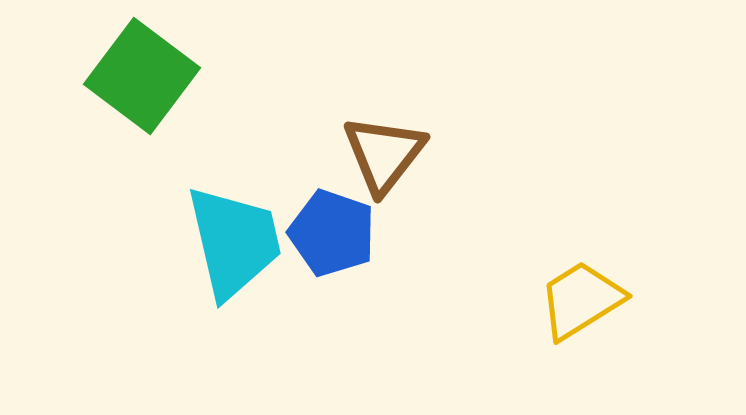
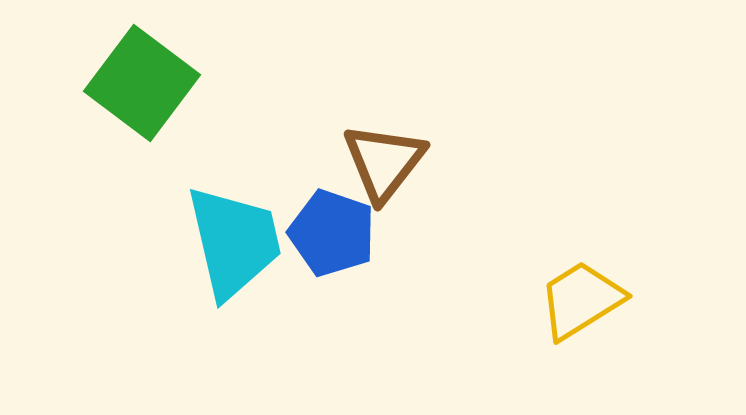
green square: moved 7 px down
brown triangle: moved 8 px down
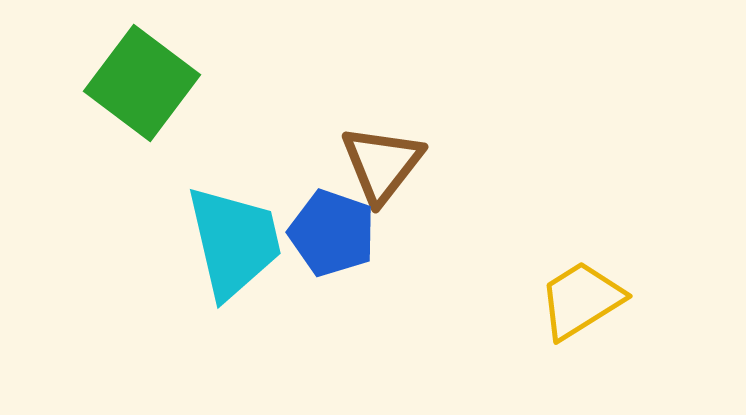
brown triangle: moved 2 px left, 2 px down
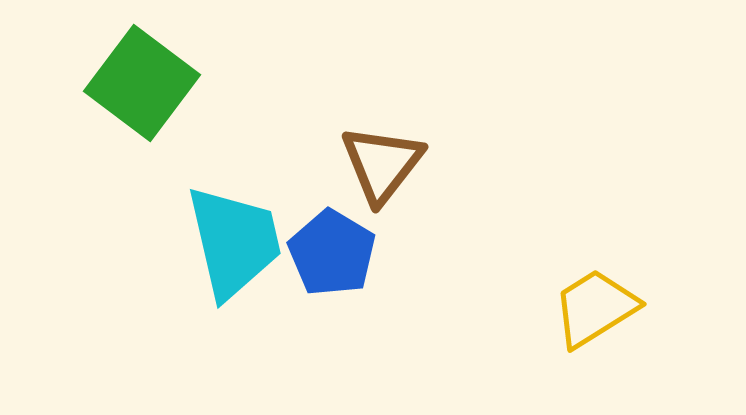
blue pentagon: moved 20 px down; rotated 12 degrees clockwise
yellow trapezoid: moved 14 px right, 8 px down
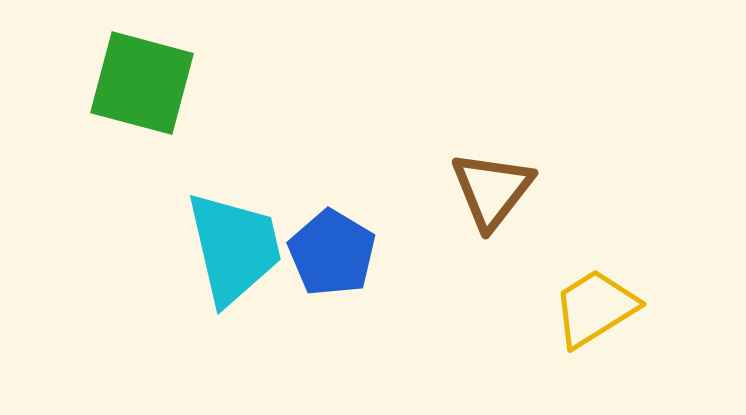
green square: rotated 22 degrees counterclockwise
brown triangle: moved 110 px right, 26 px down
cyan trapezoid: moved 6 px down
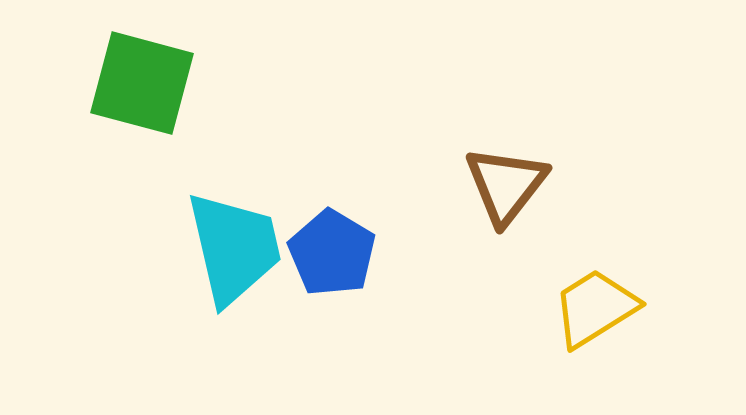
brown triangle: moved 14 px right, 5 px up
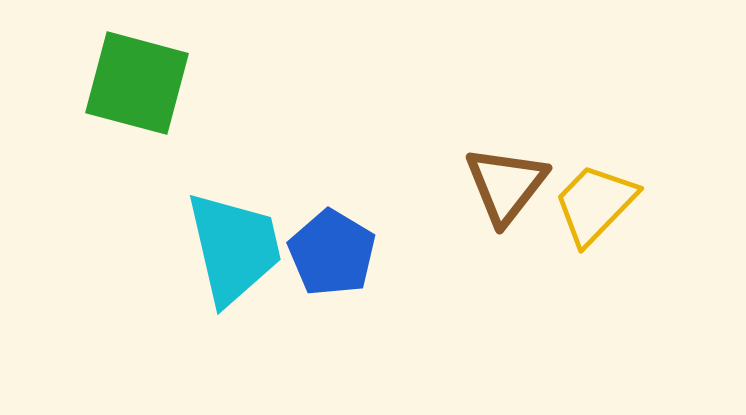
green square: moved 5 px left
yellow trapezoid: moved 104 px up; rotated 14 degrees counterclockwise
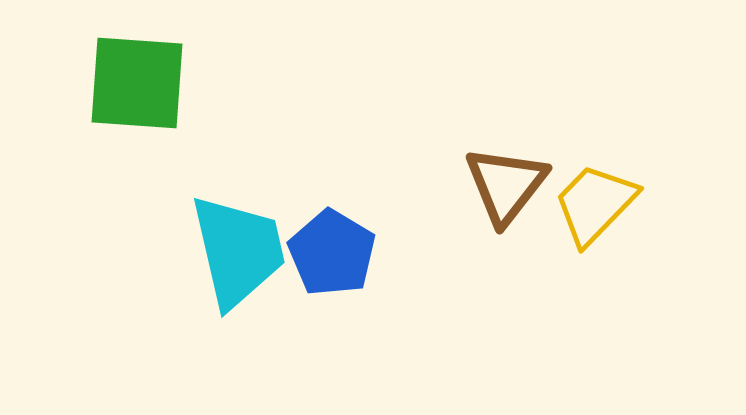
green square: rotated 11 degrees counterclockwise
cyan trapezoid: moved 4 px right, 3 px down
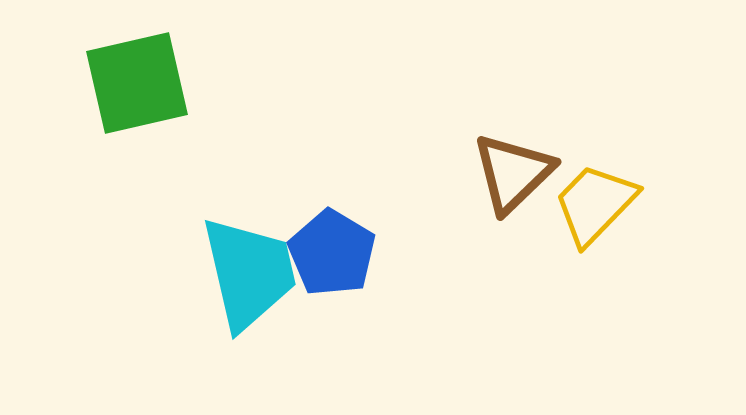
green square: rotated 17 degrees counterclockwise
brown triangle: moved 7 px right, 12 px up; rotated 8 degrees clockwise
cyan trapezoid: moved 11 px right, 22 px down
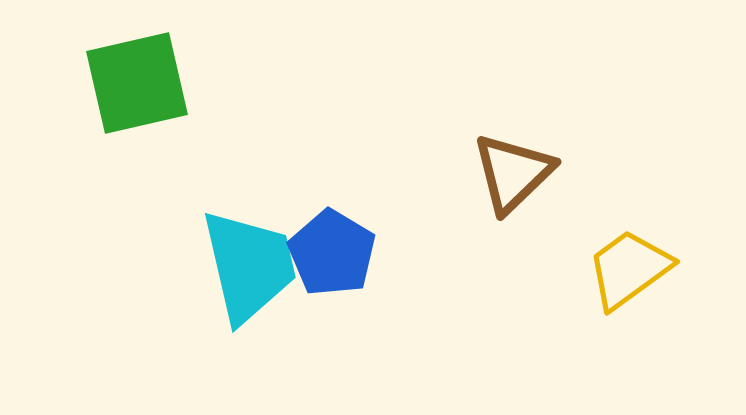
yellow trapezoid: moved 34 px right, 65 px down; rotated 10 degrees clockwise
cyan trapezoid: moved 7 px up
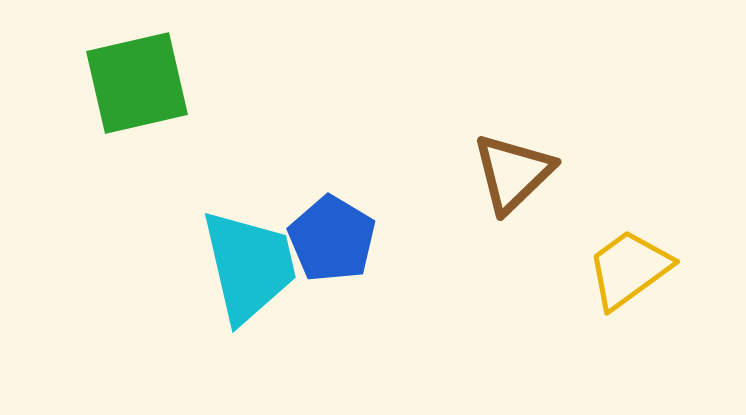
blue pentagon: moved 14 px up
